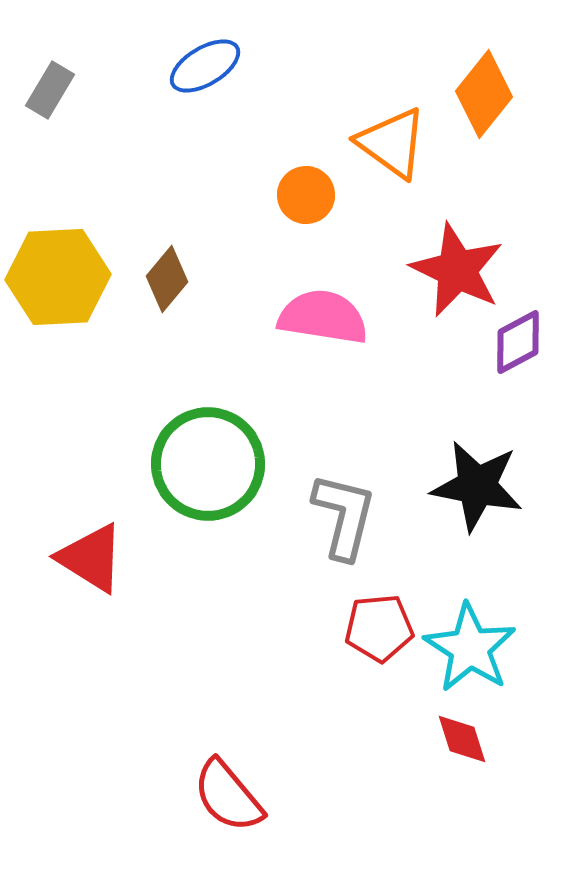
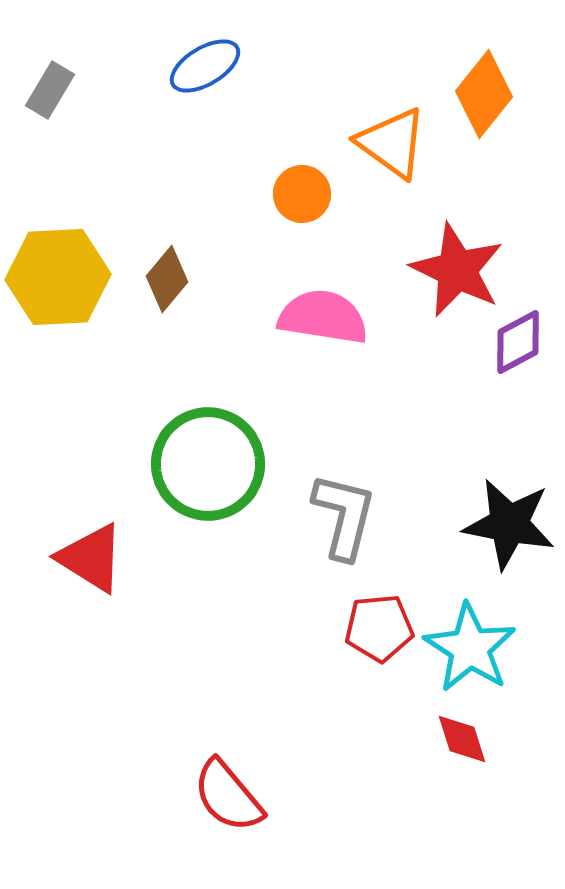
orange circle: moved 4 px left, 1 px up
black star: moved 32 px right, 38 px down
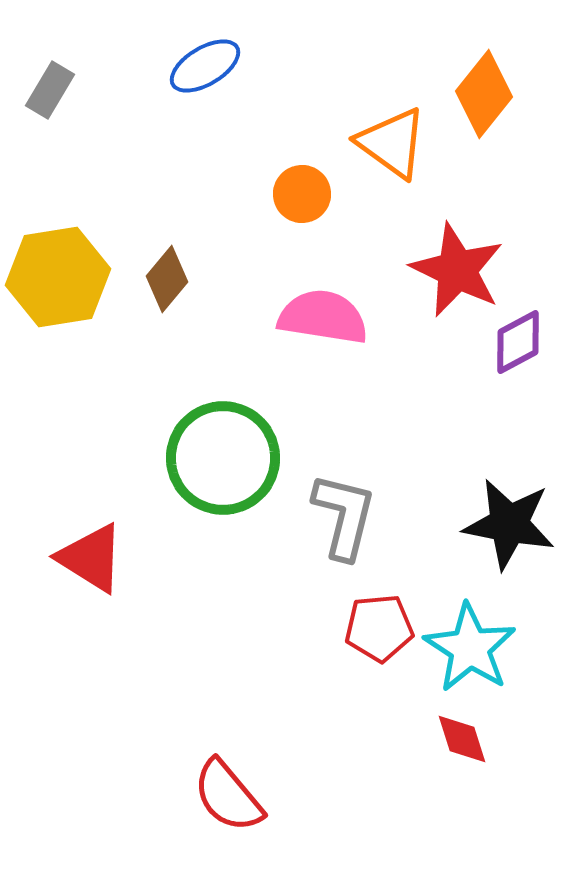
yellow hexagon: rotated 6 degrees counterclockwise
green circle: moved 15 px right, 6 px up
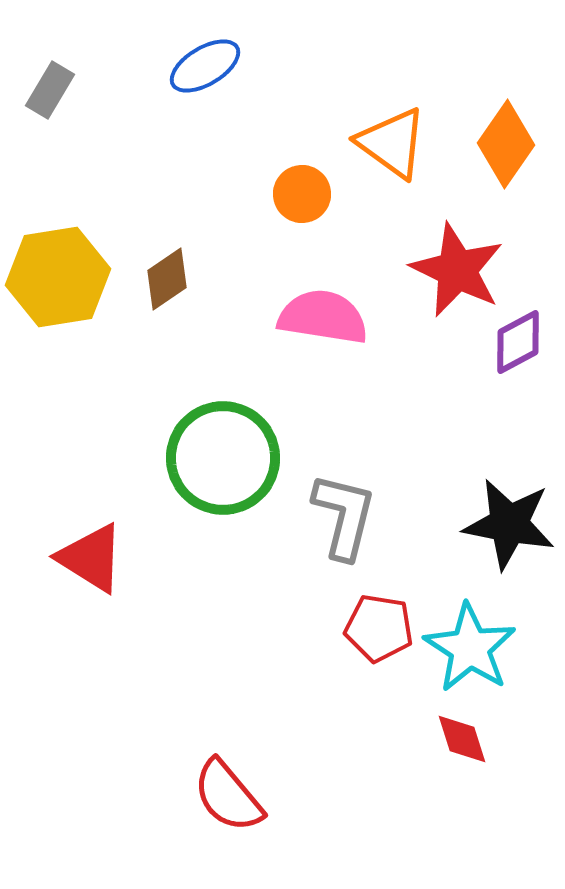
orange diamond: moved 22 px right, 50 px down; rotated 4 degrees counterclockwise
brown diamond: rotated 16 degrees clockwise
red pentagon: rotated 14 degrees clockwise
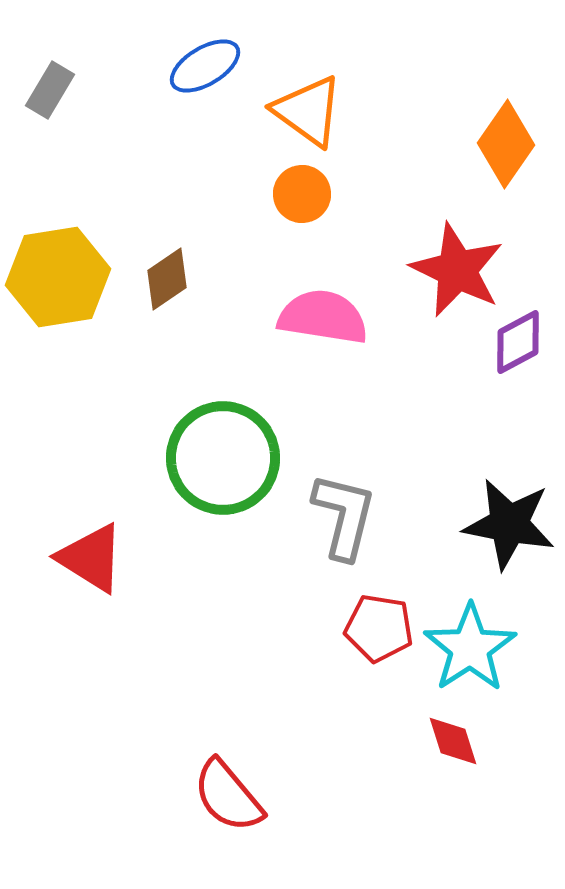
orange triangle: moved 84 px left, 32 px up
cyan star: rotated 6 degrees clockwise
red diamond: moved 9 px left, 2 px down
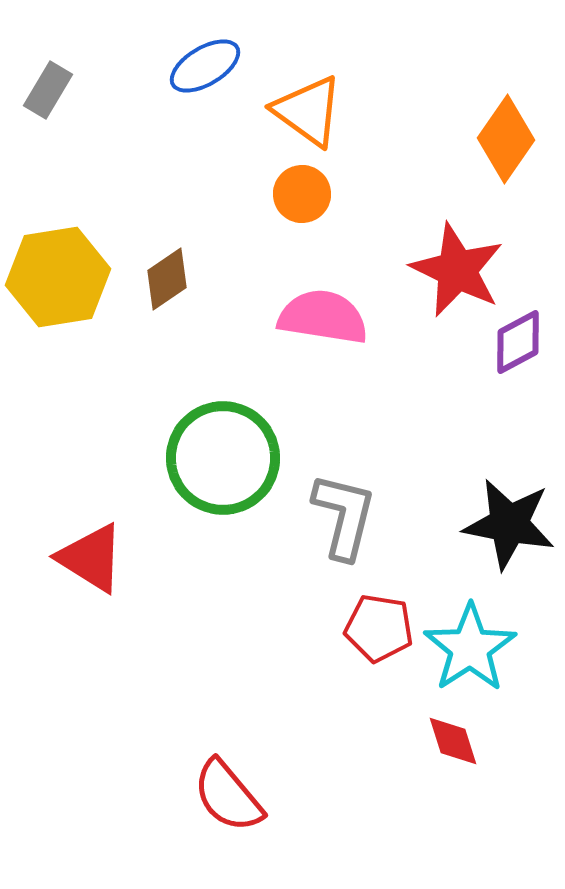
gray rectangle: moved 2 px left
orange diamond: moved 5 px up
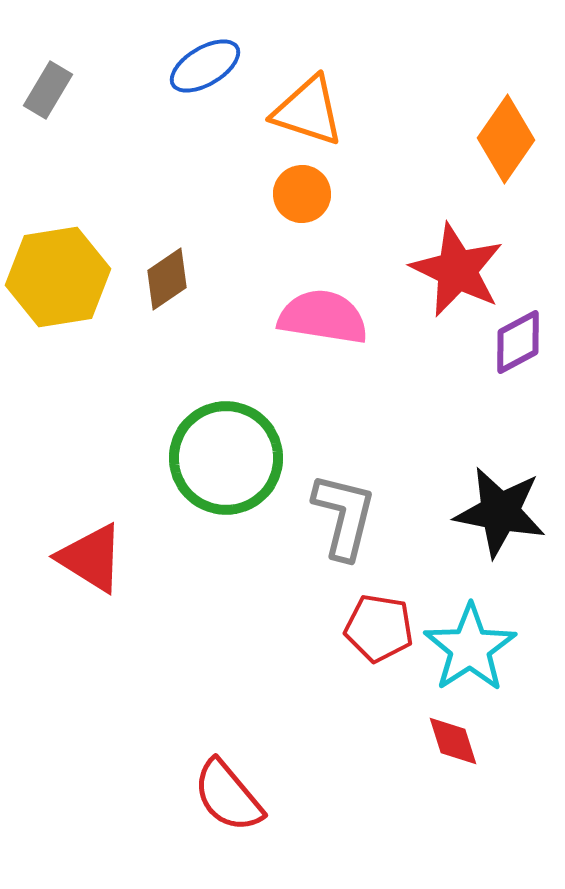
orange triangle: rotated 18 degrees counterclockwise
green circle: moved 3 px right
black star: moved 9 px left, 12 px up
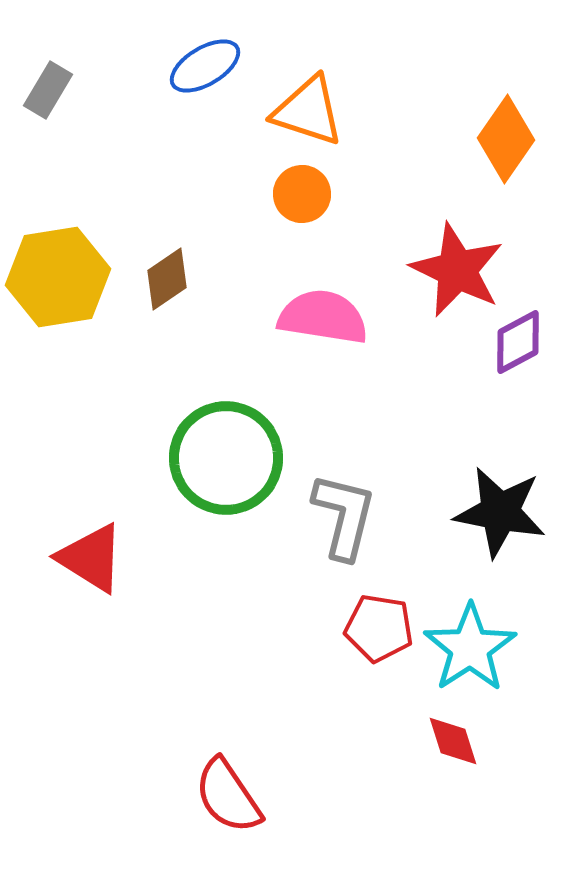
red semicircle: rotated 6 degrees clockwise
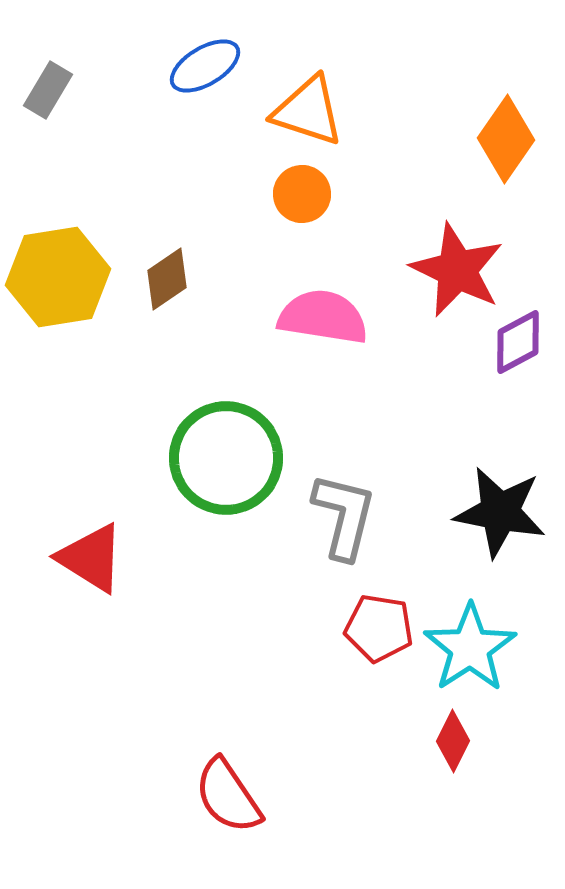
red diamond: rotated 44 degrees clockwise
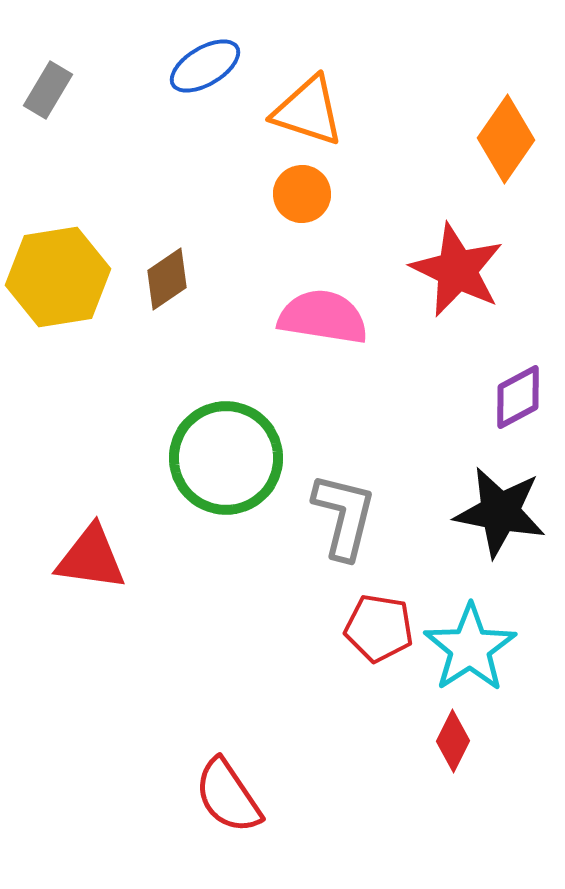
purple diamond: moved 55 px down
red triangle: rotated 24 degrees counterclockwise
